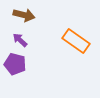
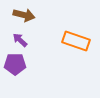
orange rectangle: rotated 16 degrees counterclockwise
purple pentagon: rotated 15 degrees counterclockwise
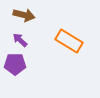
orange rectangle: moved 7 px left; rotated 12 degrees clockwise
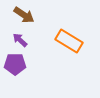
brown arrow: rotated 20 degrees clockwise
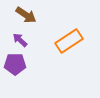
brown arrow: moved 2 px right
orange rectangle: rotated 64 degrees counterclockwise
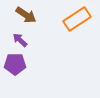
orange rectangle: moved 8 px right, 22 px up
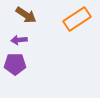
purple arrow: moved 1 px left; rotated 49 degrees counterclockwise
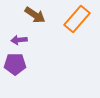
brown arrow: moved 9 px right
orange rectangle: rotated 16 degrees counterclockwise
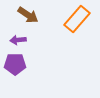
brown arrow: moved 7 px left
purple arrow: moved 1 px left
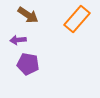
purple pentagon: moved 13 px right; rotated 10 degrees clockwise
